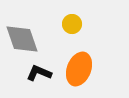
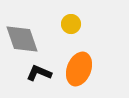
yellow circle: moved 1 px left
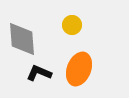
yellow circle: moved 1 px right, 1 px down
gray diamond: rotated 15 degrees clockwise
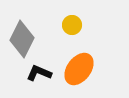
gray diamond: rotated 30 degrees clockwise
orange ellipse: rotated 16 degrees clockwise
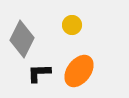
orange ellipse: moved 2 px down
black L-shape: rotated 25 degrees counterclockwise
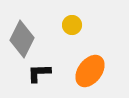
orange ellipse: moved 11 px right
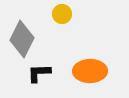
yellow circle: moved 10 px left, 11 px up
orange ellipse: rotated 52 degrees clockwise
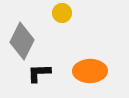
yellow circle: moved 1 px up
gray diamond: moved 2 px down
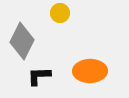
yellow circle: moved 2 px left
black L-shape: moved 3 px down
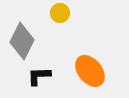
orange ellipse: rotated 52 degrees clockwise
